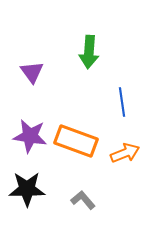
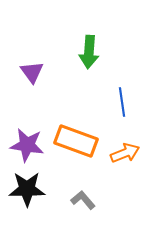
purple star: moved 3 px left, 9 px down
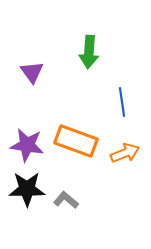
gray L-shape: moved 17 px left; rotated 10 degrees counterclockwise
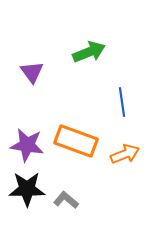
green arrow: rotated 116 degrees counterclockwise
orange arrow: moved 1 px down
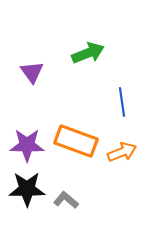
green arrow: moved 1 px left, 1 px down
purple star: rotated 8 degrees counterclockwise
orange arrow: moved 3 px left, 2 px up
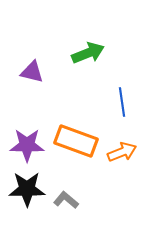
purple triangle: rotated 40 degrees counterclockwise
